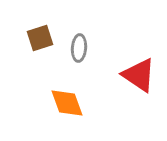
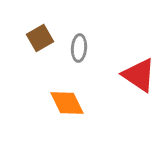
brown square: rotated 12 degrees counterclockwise
orange diamond: rotated 6 degrees counterclockwise
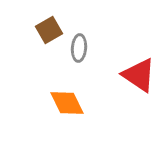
brown square: moved 9 px right, 8 px up
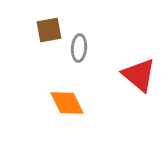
brown square: rotated 20 degrees clockwise
red triangle: rotated 6 degrees clockwise
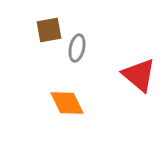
gray ellipse: moved 2 px left; rotated 8 degrees clockwise
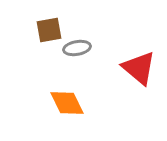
gray ellipse: rotated 68 degrees clockwise
red triangle: moved 7 px up
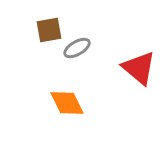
gray ellipse: rotated 20 degrees counterclockwise
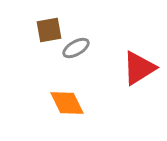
gray ellipse: moved 1 px left
red triangle: rotated 48 degrees clockwise
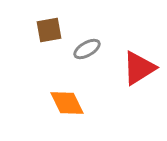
gray ellipse: moved 11 px right, 1 px down
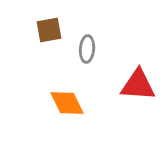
gray ellipse: rotated 56 degrees counterclockwise
red triangle: moved 1 px left, 17 px down; rotated 36 degrees clockwise
